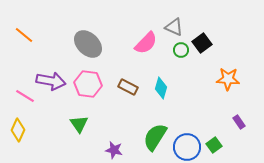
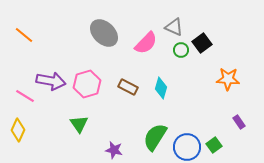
gray ellipse: moved 16 px right, 11 px up
pink hexagon: moved 1 px left; rotated 24 degrees counterclockwise
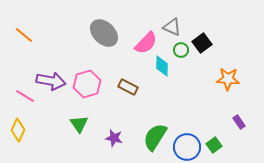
gray triangle: moved 2 px left
cyan diamond: moved 1 px right, 22 px up; rotated 15 degrees counterclockwise
purple star: moved 12 px up
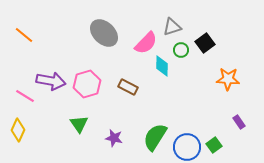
gray triangle: rotated 42 degrees counterclockwise
black square: moved 3 px right
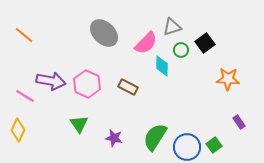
pink hexagon: rotated 20 degrees counterclockwise
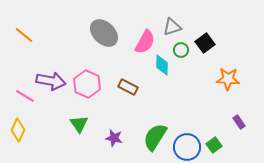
pink semicircle: moved 1 px left, 1 px up; rotated 15 degrees counterclockwise
cyan diamond: moved 1 px up
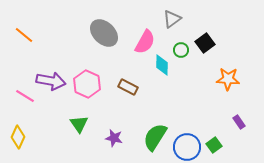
gray triangle: moved 8 px up; rotated 18 degrees counterclockwise
yellow diamond: moved 7 px down
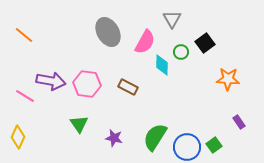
gray triangle: rotated 24 degrees counterclockwise
gray ellipse: moved 4 px right, 1 px up; rotated 16 degrees clockwise
green circle: moved 2 px down
pink hexagon: rotated 16 degrees counterclockwise
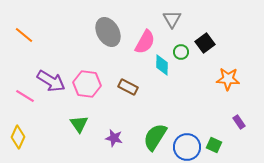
purple arrow: rotated 20 degrees clockwise
green square: rotated 28 degrees counterclockwise
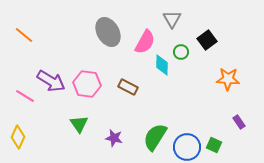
black square: moved 2 px right, 3 px up
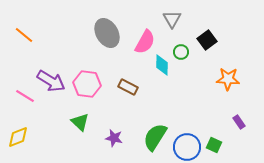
gray ellipse: moved 1 px left, 1 px down
green triangle: moved 1 px right, 2 px up; rotated 12 degrees counterclockwise
yellow diamond: rotated 45 degrees clockwise
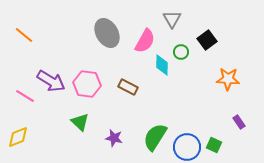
pink semicircle: moved 1 px up
